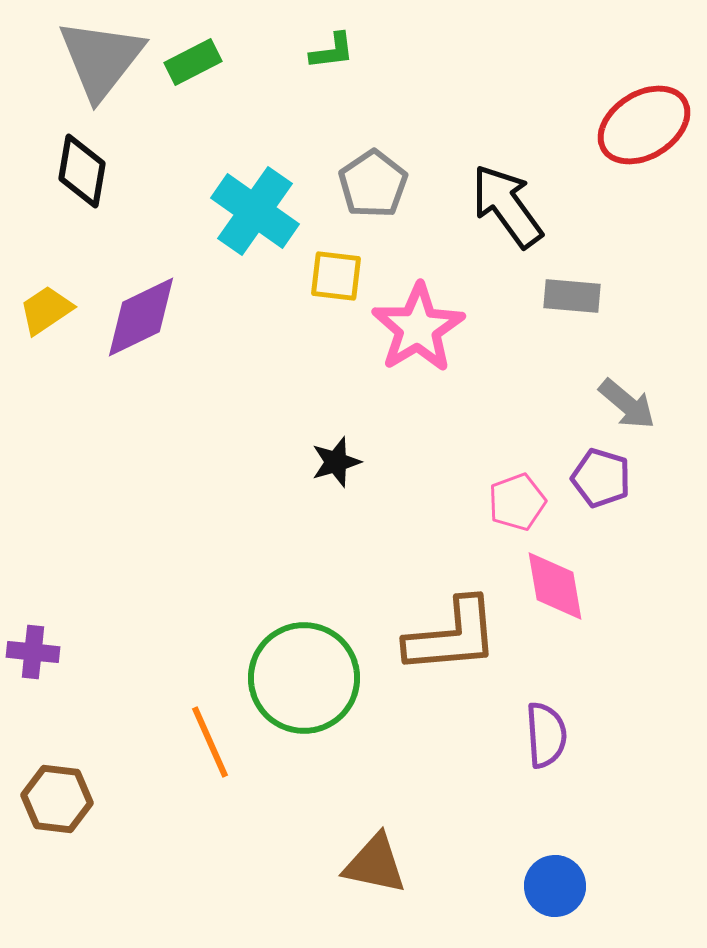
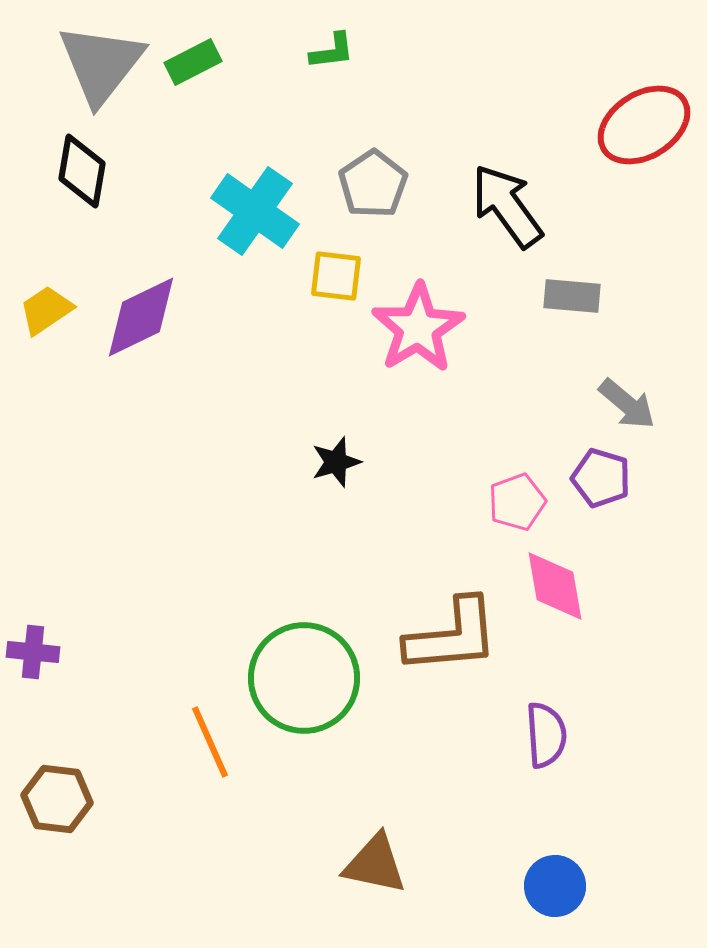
gray triangle: moved 5 px down
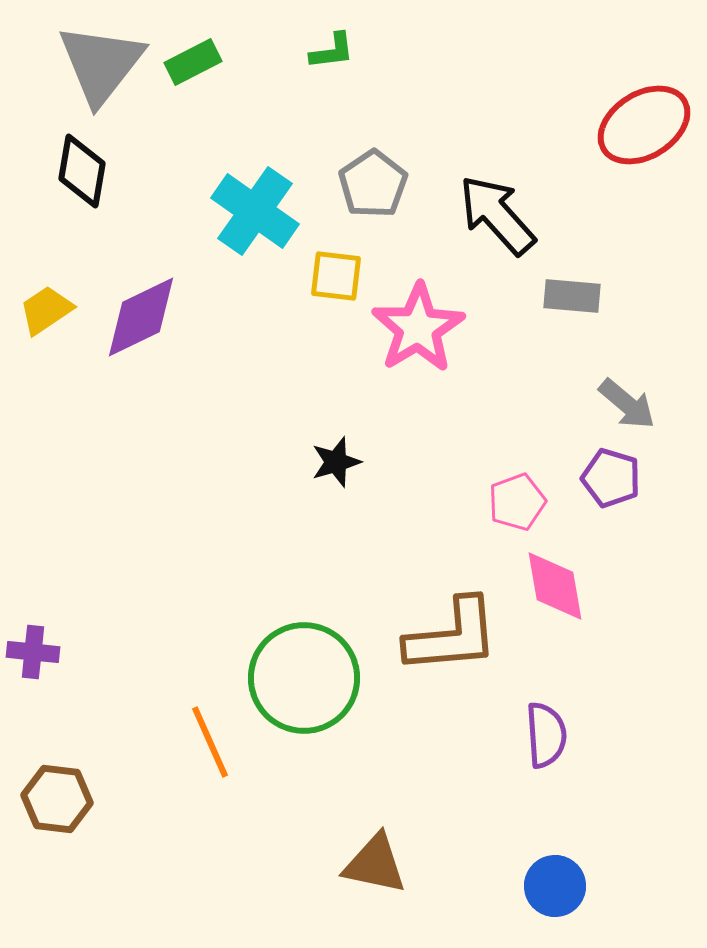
black arrow: moved 10 px left, 9 px down; rotated 6 degrees counterclockwise
purple pentagon: moved 10 px right
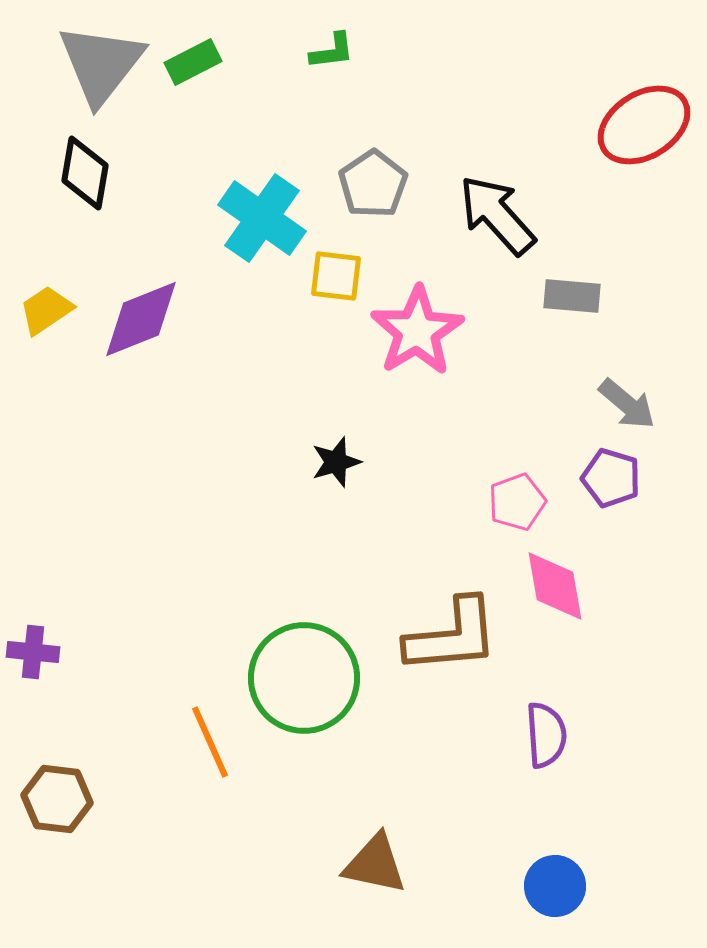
black diamond: moved 3 px right, 2 px down
cyan cross: moved 7 px right, 7 px down
purple diamond: moved 2 px down; rotated 4 degrees clockwise
pink star: moved 1 px left, 3 px down
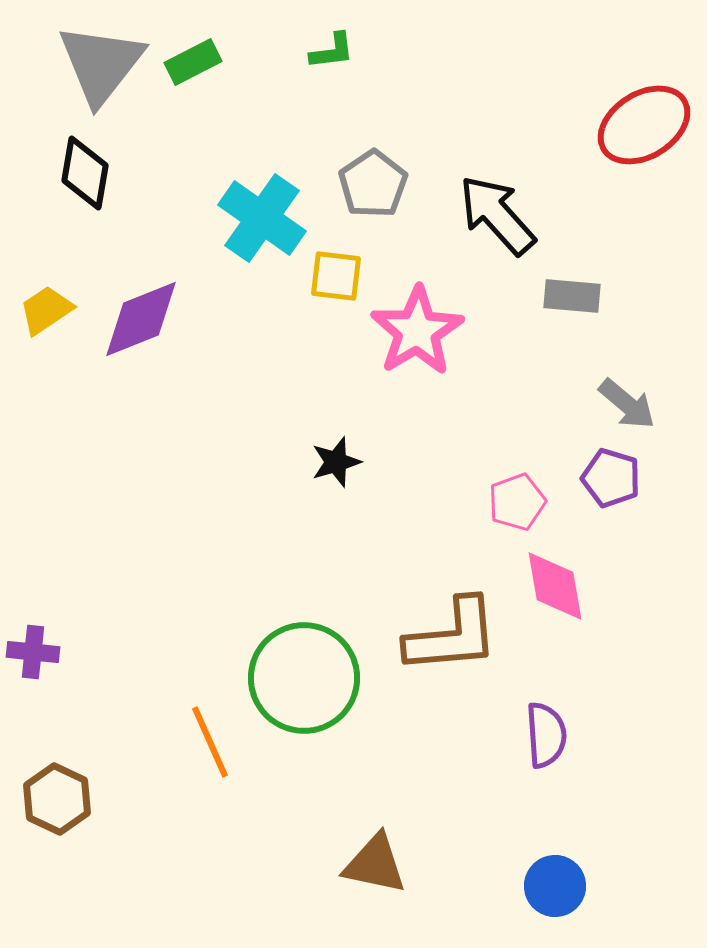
brown hexagon: rotated 18 degrees clockwise
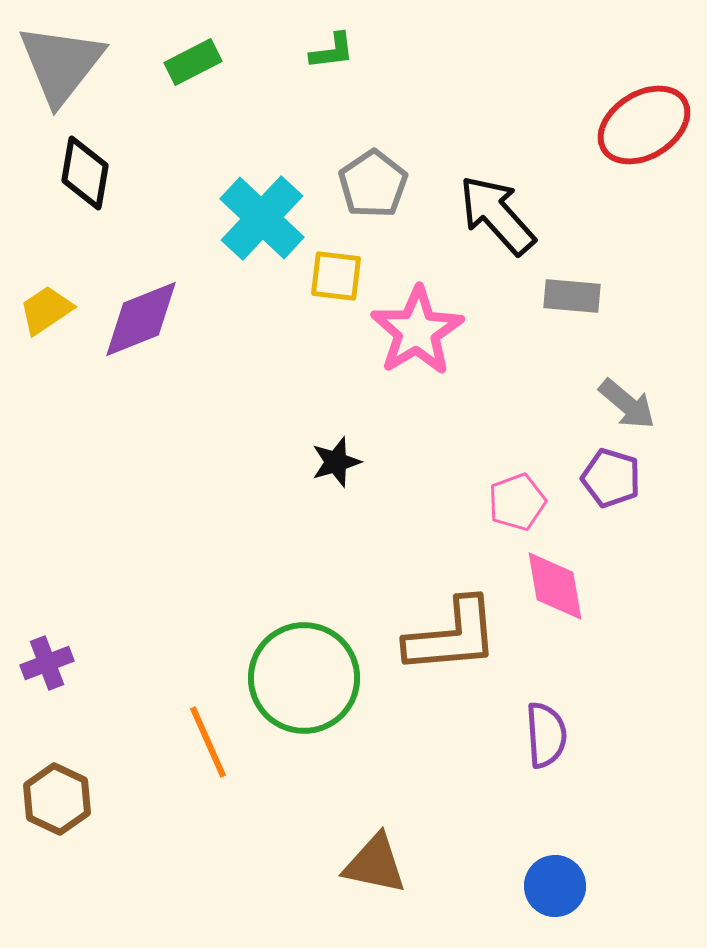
gray triangle: moved 40 px left
cyan cross: rotated 8 degrees clockwise
purple cross: moved 14 px right, 11 px down; rotated 27 degrees counterclockwise
orange line: moved 2 px left
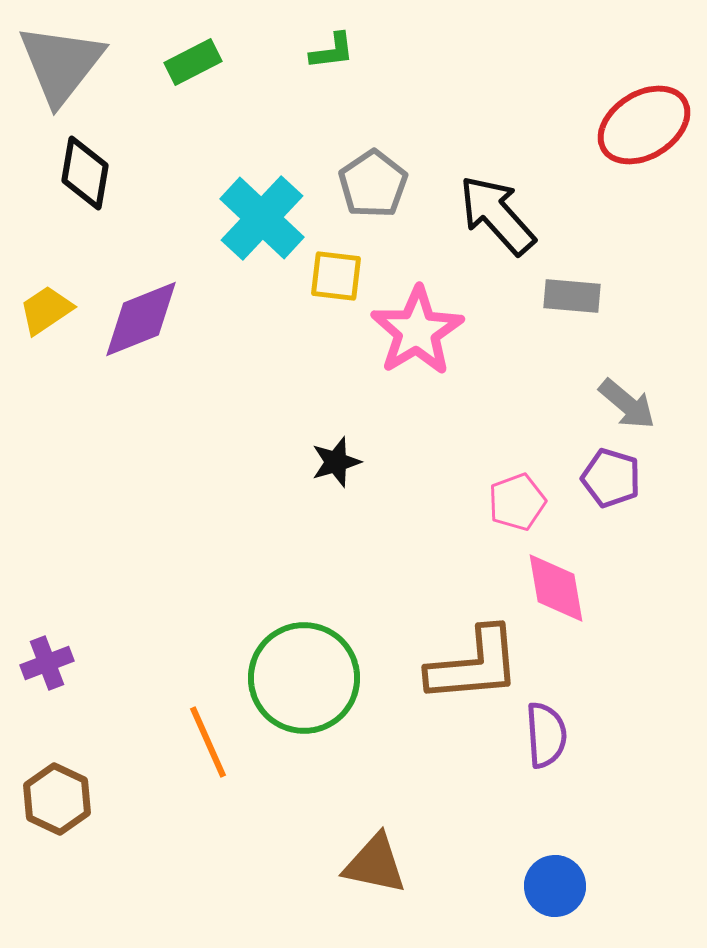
pink diamond: moved 1 px right, 2 px down
brown L-shape: moved 22 px right, 29 px down
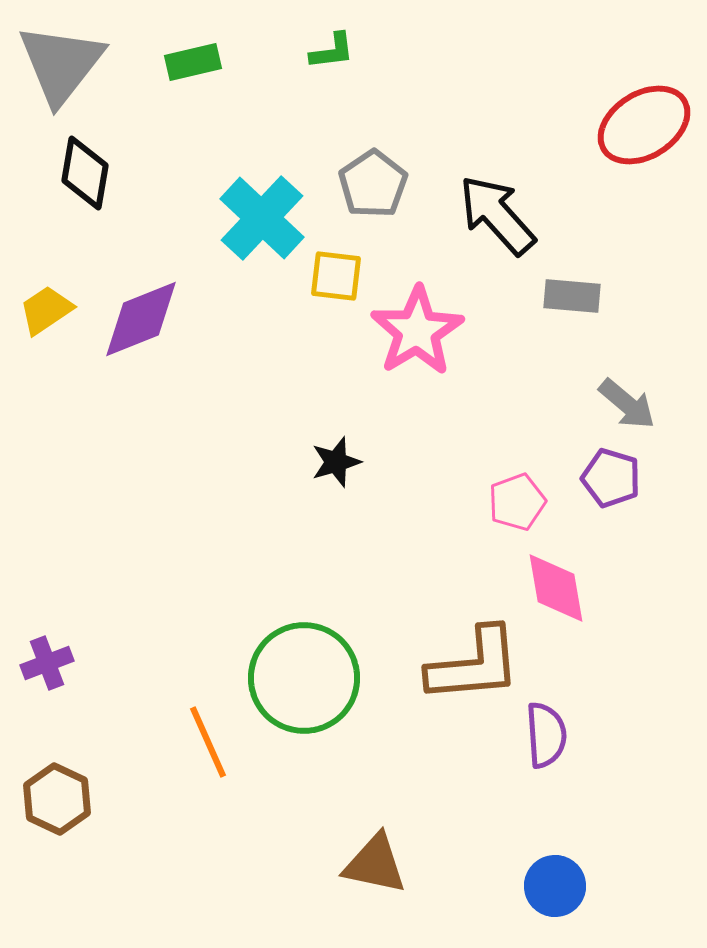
green rectangle: rotated 14 degrees clockwise
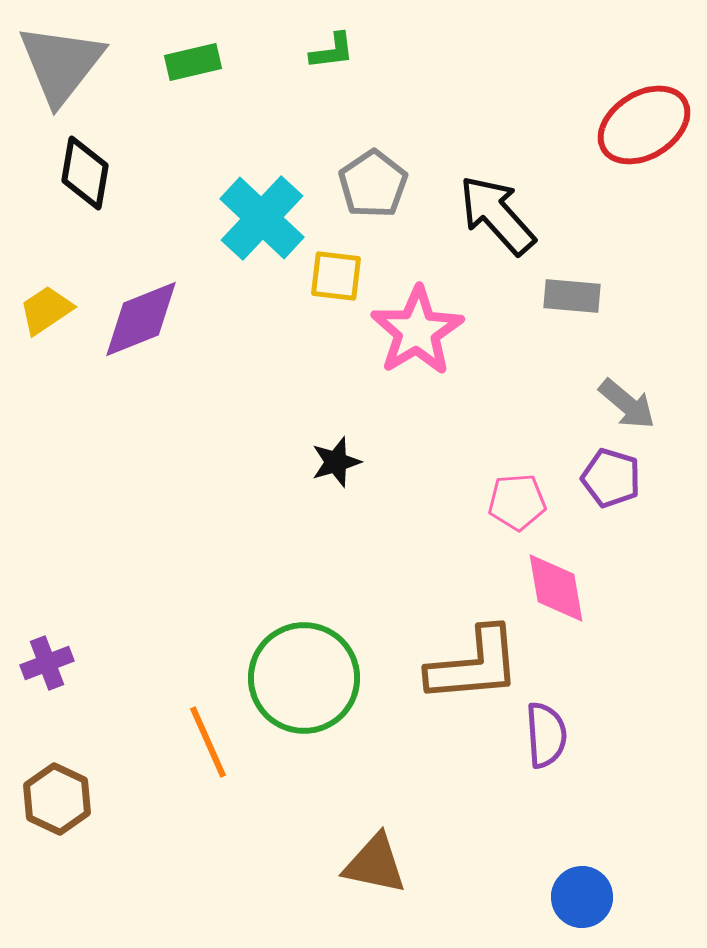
pink pentagon: rotated 16 degrees clockwise
blue circle: moved 27 px right, 11 px down
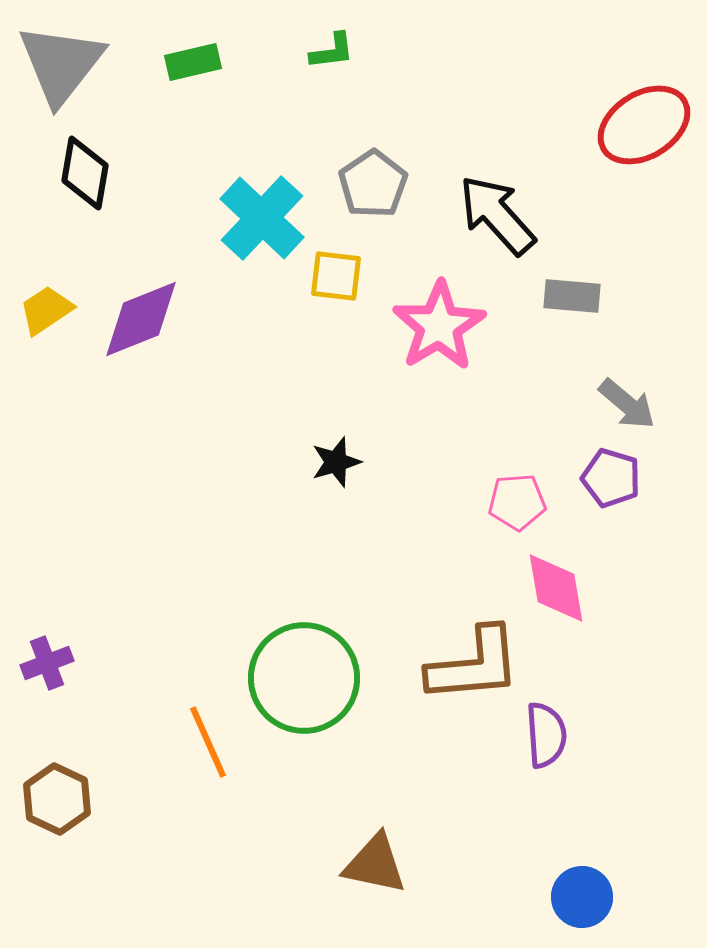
pink star: moved 22 px right, 5 px up
